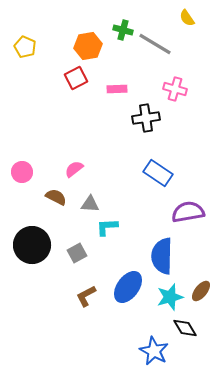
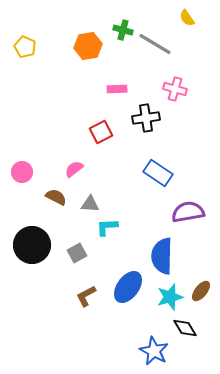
red square: moved 25 px right, 54 px down
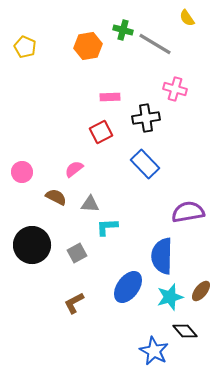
pink rectangle: moved 7 px left, 8 px down
blue rectangle: moved 13 px left, 9 px up; rotated 12 degrees clockwise
brown L-shape: moved 12 px left, 7 px down
black diamond: moved 3 px down; rotated 10 degrees counterclockwise
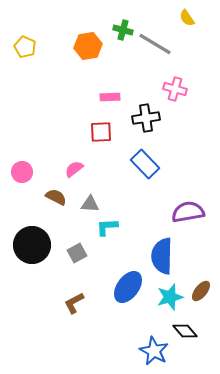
red square: rotated 25 degrees clockwise
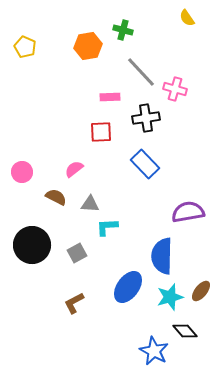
gray line: moved 14 px left, 28 px down; rotated 16 degrees clockwise
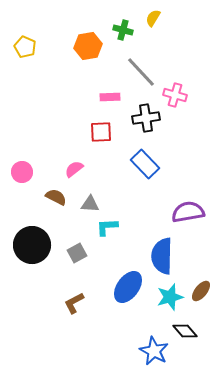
yellow semicircle: moved 34 px left; rotated 66 degrees clockwise
pink cross: moved 6 px down
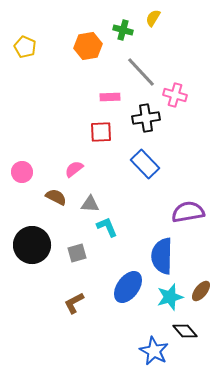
cyan L-shape: rotated 70 degrees clockwise
gray square: rotated 12 degrees clockwise
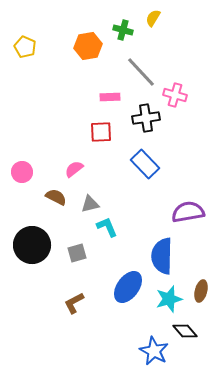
gray triangle: rotated 18 degrees counterclockwise
brown ellipse: rotated 25 degrees counterclockwise
cyan star: moved 1 px left, 2 px down
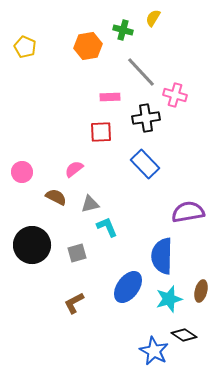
black diamond: moved 1 px left, 4 px down; rotated 15 degrees counterclockwise
